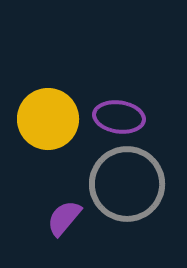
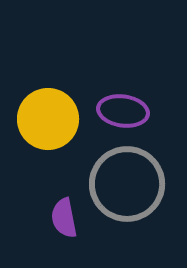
purple ellipse: moved 4 px right, 6 px up
purple semicircle: rotated 51 degrees counterclockwise
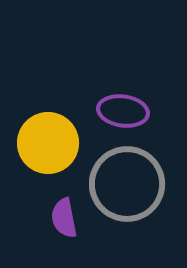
yellow circle: moved 24 px down
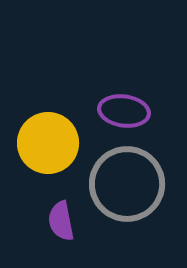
purple ellipse: moved 1 px right
purple semicircle: moved 3 px left, 3 px down
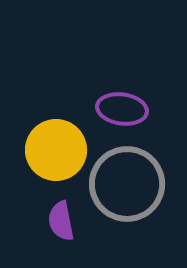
purple ellipse: moved 2 px left, 2 px up
yellow circle: moved 8 px right, 7 px down
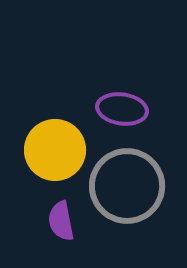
yellow circle: moved 1 px left
gray circle: moved 2 px down
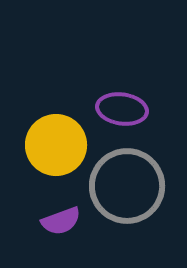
yellow circle: moved 1 px right, 5 px up
purple semicircle: rotated 99 degrees counterclockwise
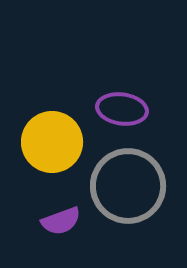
yellow circle: moved 4 px left, 3 px up
gray circle: moved 1 px right
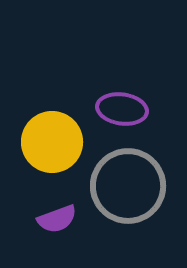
purple semicircle: moved 4 px left, 2 px up
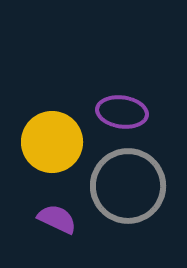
purple ellipse: moved 3 px down
purple semicircle: rotated 135 degrees counterclockwise
